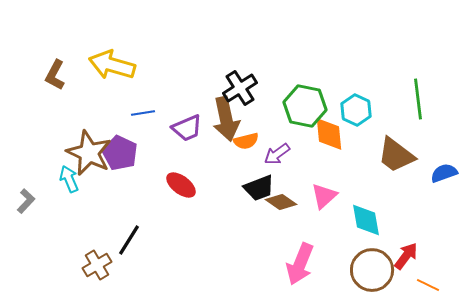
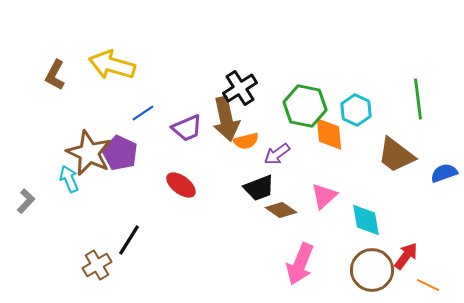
blue line: rotated 25 degrees counterclockwise
brown diamond: moved 8 px down
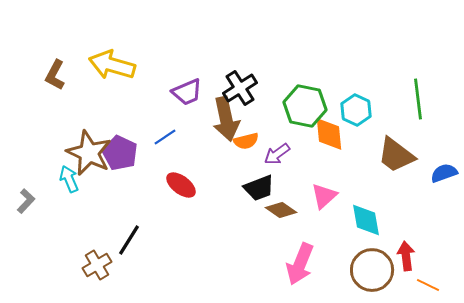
blue line: moved 22 px right, 24 px down
purple trapezoid: moved 36 px up
red arrow: rotated 44 degrees counterclockwise
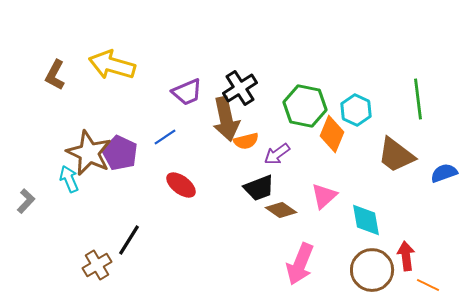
orange diamond: moved 3 px right; rotated 27 degrees clockwise
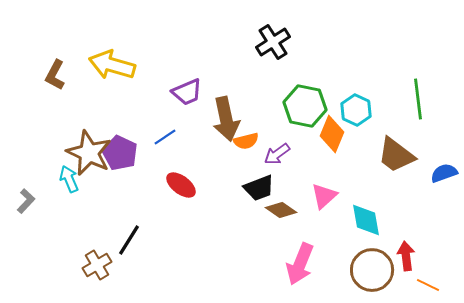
black cross: moved 33 px right, 46 px up
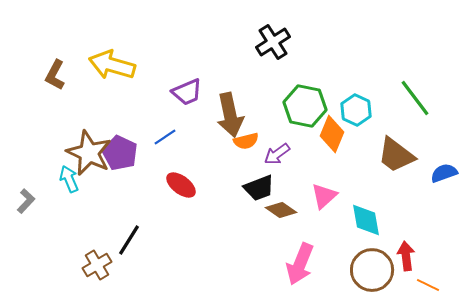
green line: moved 3 px left, 1 px up; rotated 30 degrees counterclockwise
brown arrow: moved 4 px right, 4 px up
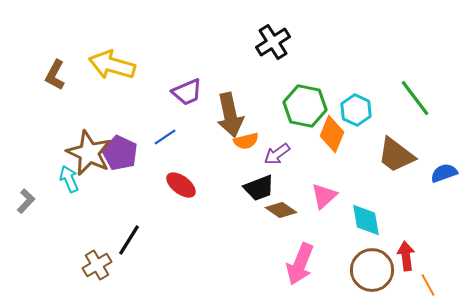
orange line: rotated 35 degrees clockwise
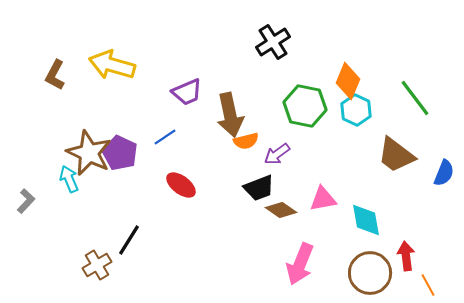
orange diamond: moved 16 px right, 53 px up
blue semicircle: rotated 132 degrees clockwise
pink triangle: moved 1 px left, 3 px down; rotated 32 degrees clockwise
brown circle: moved 2 px left, 3 px down
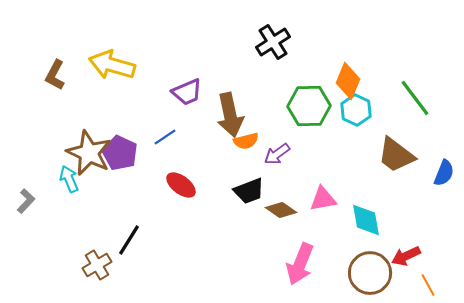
green hexagon: moved 4 px right; rotated 12 degrees counterclockwise
black trapezoid: moved 10 px left, 3 px down
red arrow: rotated 108 degrees counterclockwise
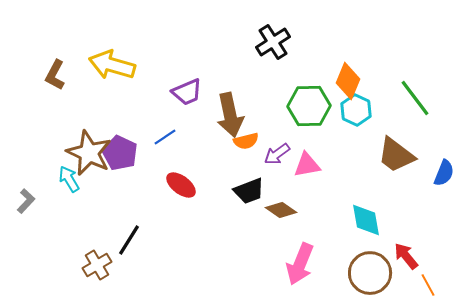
cyan arrow: rotated 8 degrees counterclockwise
pink triangle: moved 16 px left, 34 px up
red arrow: rotated 76 degrees clockwise
